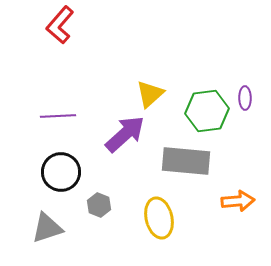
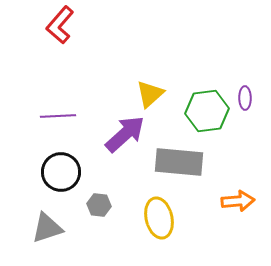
gray rectangle: moved 7 px left, 1 px down
gray hexagon: rotated 15 degrees counterclockwise
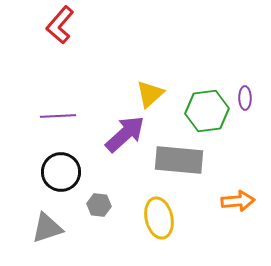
gray rectangle: moved 2 px up
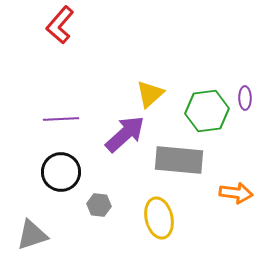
purple line: moved 3 px right, 3 px down
orange arrow: moved 2 px left, 8 px up; rotated 12 degrees clockwise
gray triangle: moved 15 px left, 7 px down
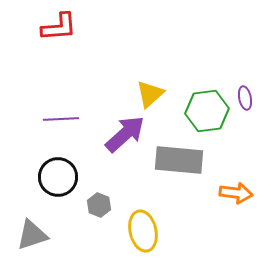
red L-shape: moved 1 px left, 2 px down; rotated 135 degrees counterclockwise
purple ellipse: rotated 10 degrees counterclockwise
black circle: moved 3 px left, 5 px down
gray hexagon: rotated 15 degrees clockwise
yellow ellipse: moved 16 px left, 13 px down
